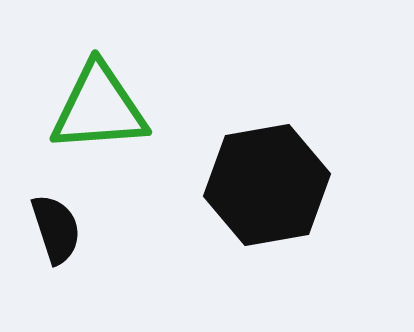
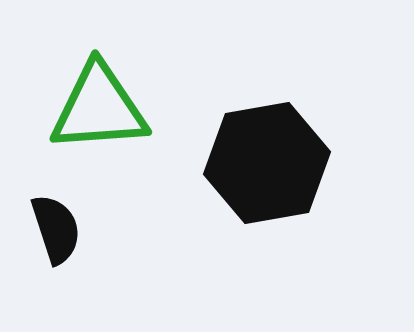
black hexagon: moved 22 px up
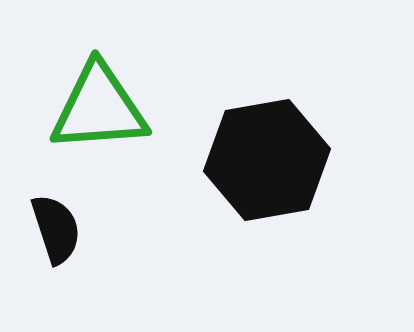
black hexagon: moved 3 px up
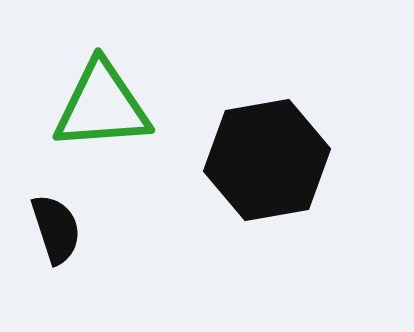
green triangle: moved 3 px right, 2 px up
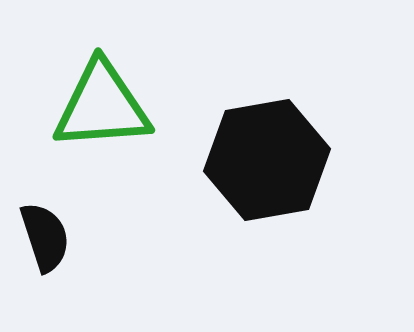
black semicircle: moved 11 px left, 8 px down
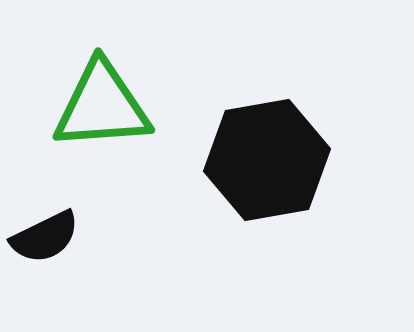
black semicircle: rotated 82 degrees clockwise
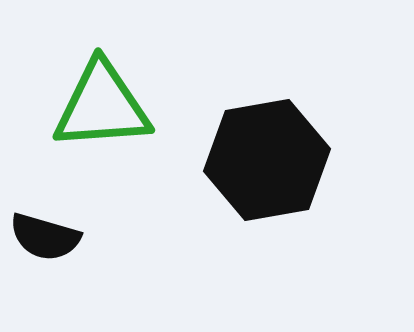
black semicircle: rotated 42 degrees clockwise
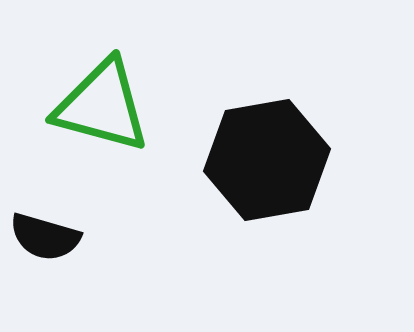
green triangle: rotated 19 degrees clockwise
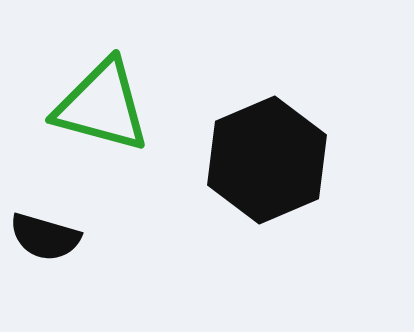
black hexagon: rotated 13 degrees counterclockwise
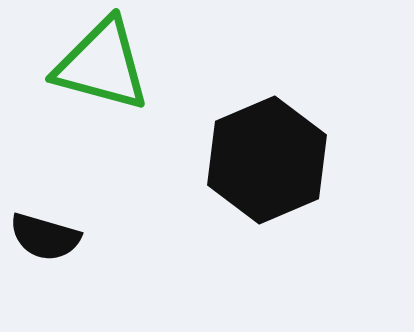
green triangle: moved 41 px up
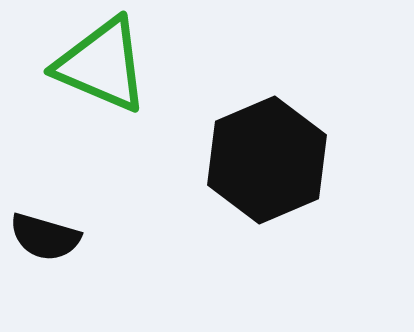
green triangle: rotated 8 degrees clockwise
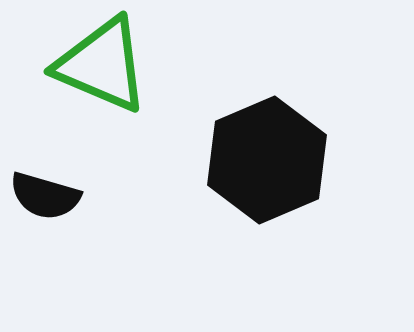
black semicircle: moved 41 px up
